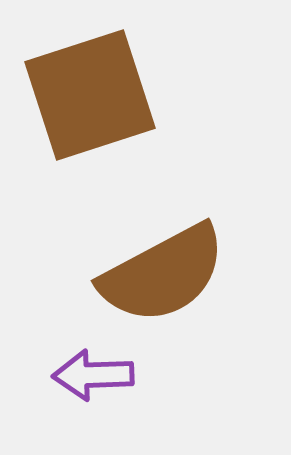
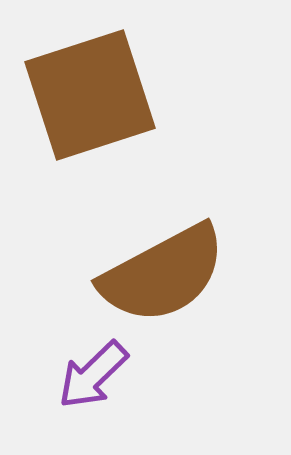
purple arrow: rotated 42 degrees counterclockwise
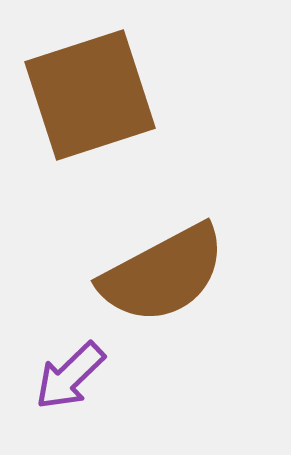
purple arrow: moved 23 px left, 1 px down
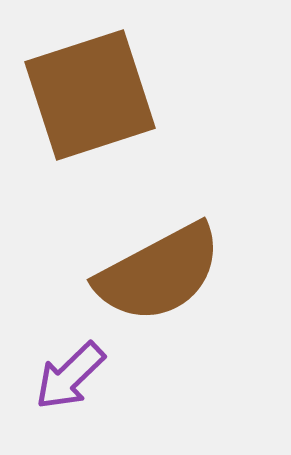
brown semicircle: moved 4 px left, 1 px up
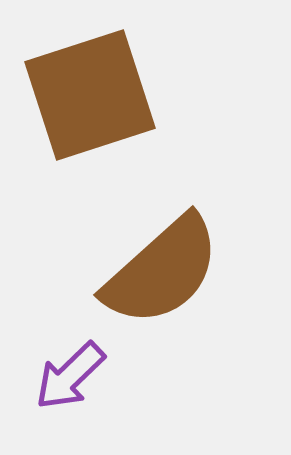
brown semicircle: moved 3 px right, 2 px up; rotated 14 degrees counterclockwise
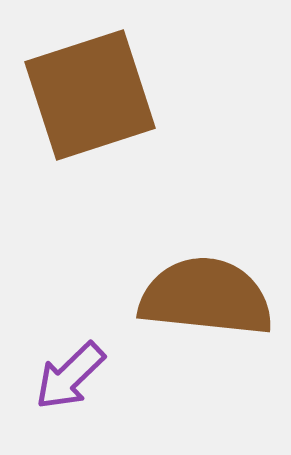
brown semicircle: moved 44 px right, 26 px down; rotated 132 degrees counterclockwise
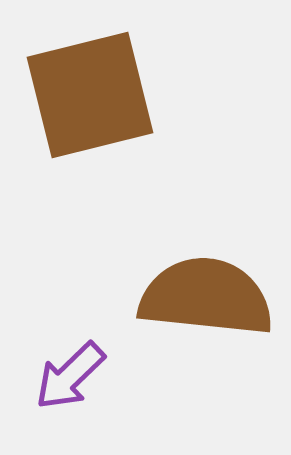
brown square: rotated 4 degrees clockwise
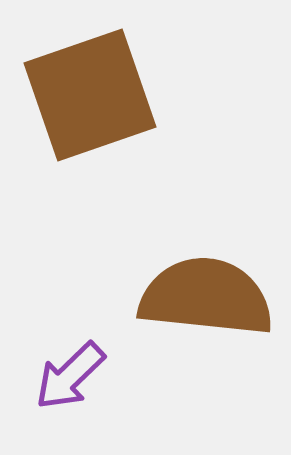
brown square: rotated 5 degrees counterclockwise
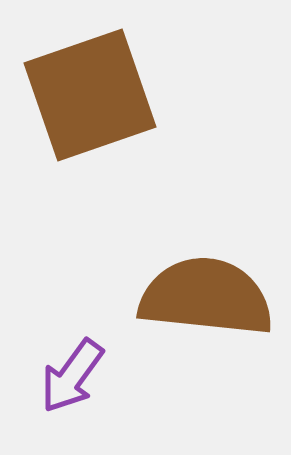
purple arrow: moved 2 px right; rotated 10 degrees counterclockwise
